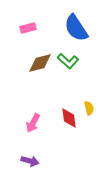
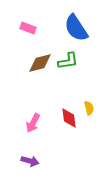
pink rectangle: rotated 35 degrees clockwise
green L-shape: rotated 50 degrees counterclockwise
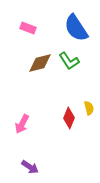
green L-shape: moved 1 px right; rotated 65 degrees clockwise
red diamond: rotated 30 degrees clockwise
pink arrow: moved 11 px left, 1 px down
purple arrow: moved 6 px down; rotated 18 degrees clockwise
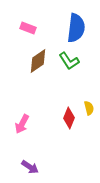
blue semicircle: rotated 140 degrees counterclockwise
brown diamond: moved 2 px left, 2 px up; rotated 20 degrees counterclockwise
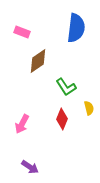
pink rectangle: moved 6 px left, 4 px down
green L-shape: moved 3 px left, 26 px down
red diamond: moved 7 px left, 1 px down
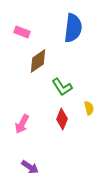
blue semicircle: moved 3 px left
green L-shape: moved 4 px left
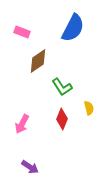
blue semicircle: rotated 20 degrees clockwise
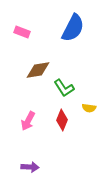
brown diamond: moved 9 px down; rotated 25 degrees clockwise
green L-shape: moved 2 px right, 1 px down
yellow semicircle: rotated 112 degrees clockwise
red diamond: moved 1 px down
pink arrow: moved 6 px right, 3 px up
purple arrow: rotated 30 degrees counterclockwise
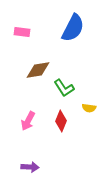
pink rectangle: rotated 14 degrees counterclockwise
red diamond: moved 1 px left, 1 px down
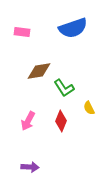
blue semicircle: rotated 44 degrees clockwise
brown diamond: moved 1 px right, 1 px down
yellow semicircle: rotated 56 degrees clockwise
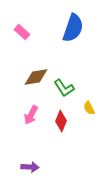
blue semicircle: rotated 52 degrees counterclockwise
pink rectangle: rotated 35 degrees clockwise
brown diamond: moved 3 px left, 6 px down
pink arrow: moved 3 px right, 6 px up
